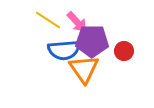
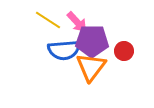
orange triangle: moved 7 px right, 2 px up; rotated 12 degrees clockwise
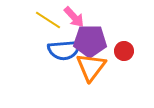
pink arrow: moved 3 px left, 5 px up
purple pentagon: moved 2 px left
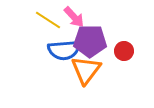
orange triangle: moved 5 px left, 3 px down
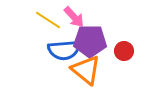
orange triangle: rotated 28 degrees counterclockwise
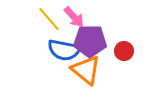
yellow line: moved 1 px right, 1 px up; rotated 16 degrees clockwise
blue semicircle: rotated 16 degrees clockwise
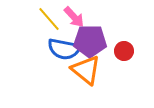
blue semicircle: moved 1 px up
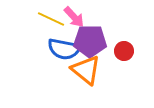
yellow line: moved 2 px right; rotated 24 degrees counterclockwise
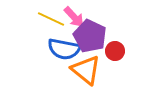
purple pentagon: moved 5 px up; rotated 24 degrees clockwise
red circle: moved 9 px left
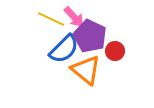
blue semicircle: rotated 56 degrees counterclockwise
